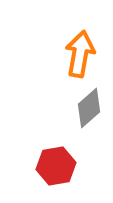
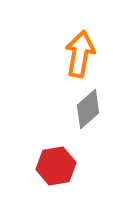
gray diamond: moved 1 px left, 1 px down
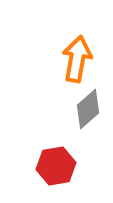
orange arrow: moved 3 px left, 5 px down
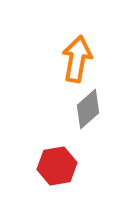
red hexagon: moved 1 px right
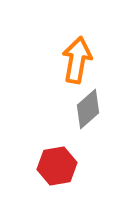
orange arrow: moved 1 px down
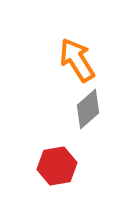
orange arrow: rotated 42 degrees counterclockwise
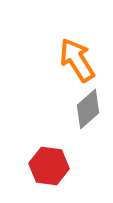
red hexagon: moved 8 px left; rotated 18 degrees clockwise
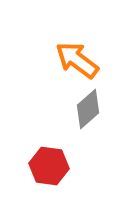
orange arrow: rotated 21 degrees counterclockwise
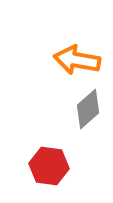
orange arrow: rotated 27 degrees counterclockwise
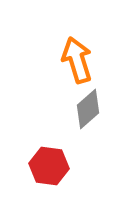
orange arrow: rotated 63 degrees clockwise
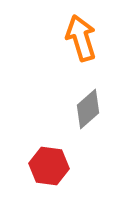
orange arrow: moved 4 px right, 22 px up
